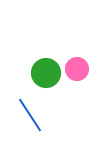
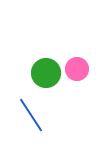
blue line: moved 1 px right
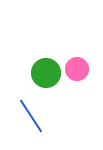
blue line: moved 1 px down
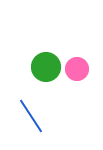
green circle: moved 6 px up
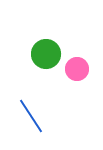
green circle: moved 13 px up
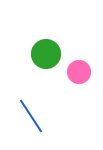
pink circle: moved 2 px right, 3 px down
